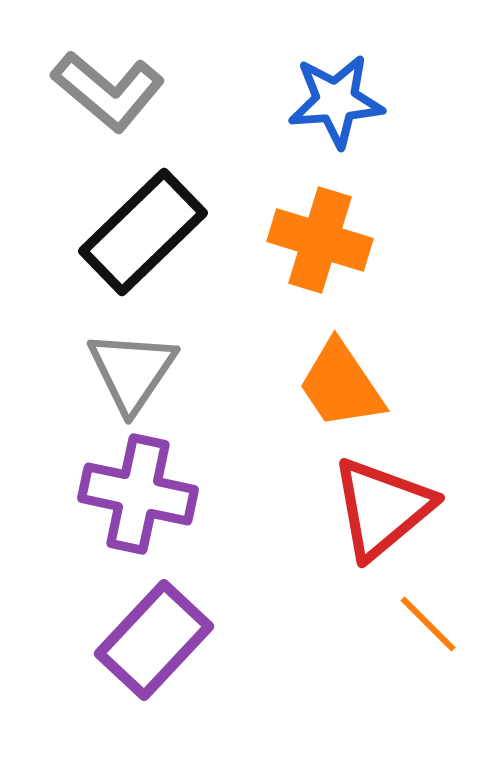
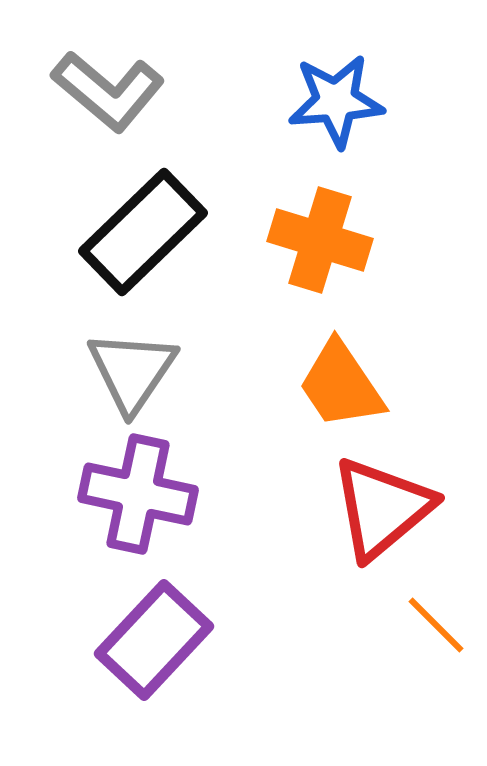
orange line: moved 8 px right, 1 px down
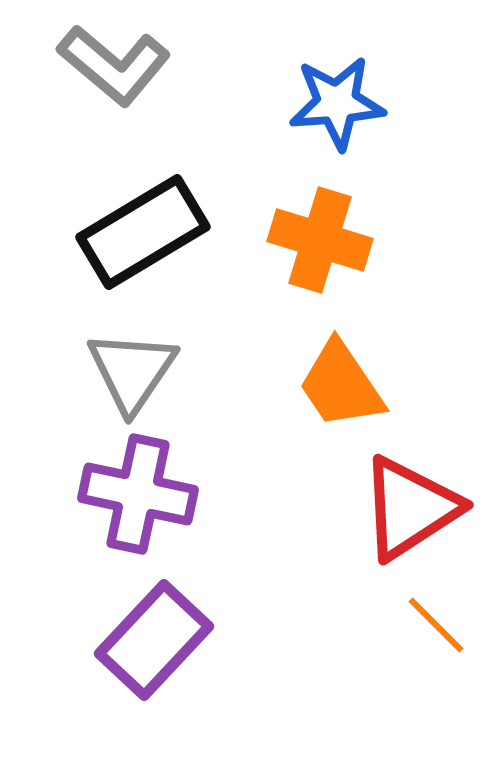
gray L-shape: moved 6 px right, 26 px up
blue star: moved 1 px right, 2 px down
black rectangle: rotated 13 degrees clockwise
red triangle: moved 28 px right; rotated 7 degrees clockwise
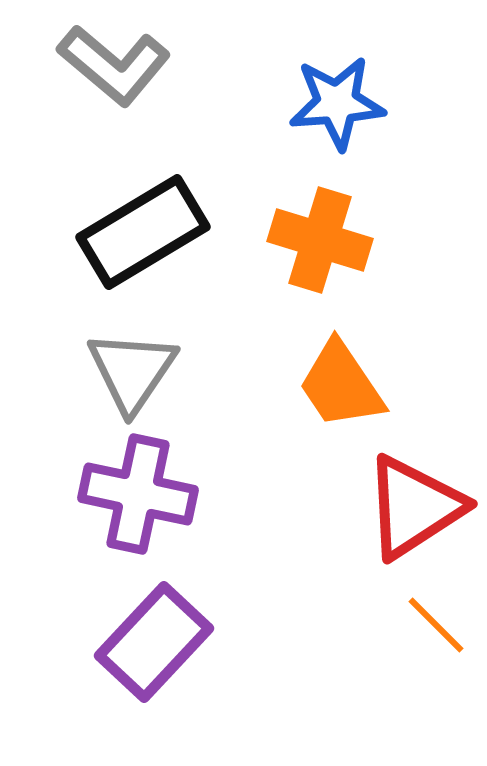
red triangle: moved 4 px right, 1 px up
purple rectangle: moved 2 px down
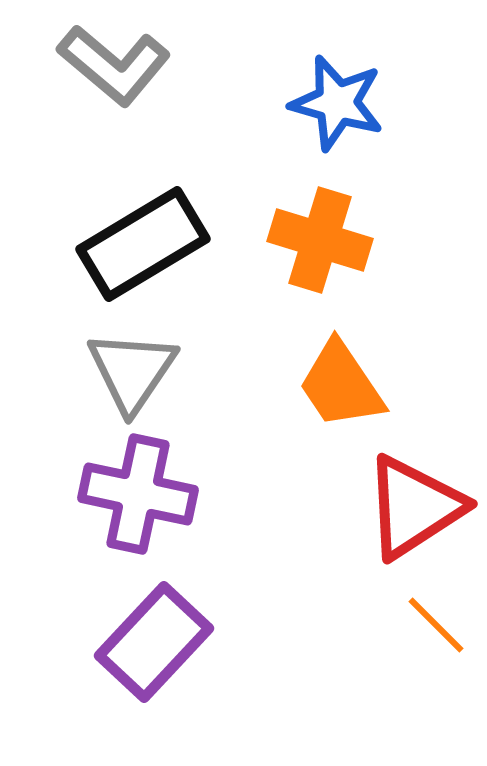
blue star: rotated 20 degrees clockwise
black rectangle: moved 12 px down
